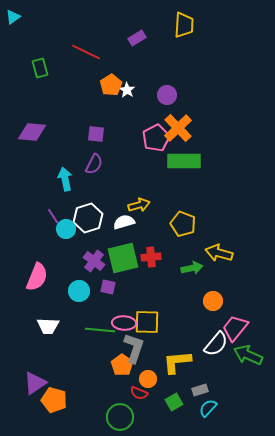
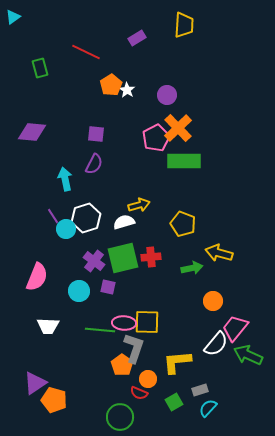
white hexagon at (88, 218): moved 2 px left
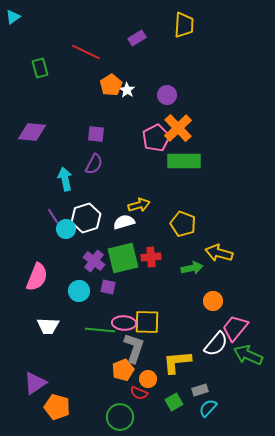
orange pentagon at (122, 365): moved 1 px right, 5 px down; rotated 15 degrees clockwise
orange pentagon at (54, 400): moved 3 px right, 7 px down
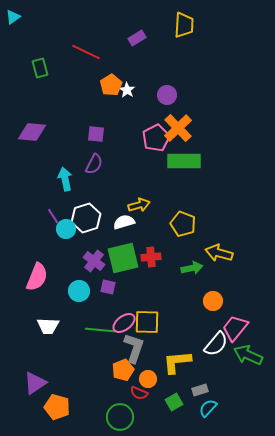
pink ellipse at (124, 323): rotated 40 degrees counterclockwise
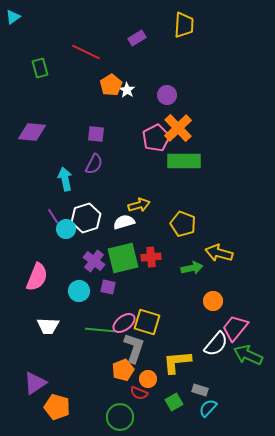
yellow square at (147, 322): rotated 16 degrees clockwise
gray rectangle at (200, 390): rotated 35 degrees clockwise
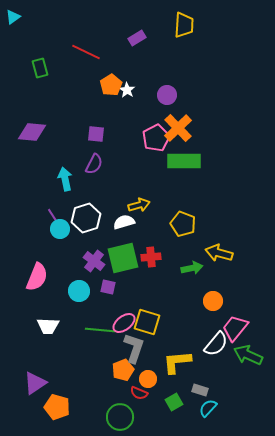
cyan circle at (66, 229): moved 6 px left
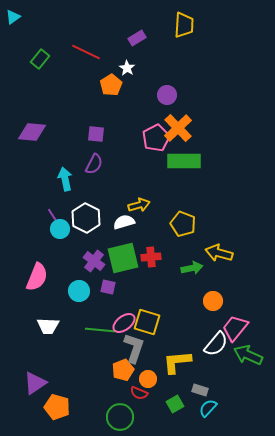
green rectangle at (40, 68): moved 9 px up; rotated 54 degrees clockwise
white star at (127, 90): moved 22 px up
white hexagon at (86, 218): rotated 16 degrees counterclockwise
green square at (174, 402): moved 1 px right, 2 px down
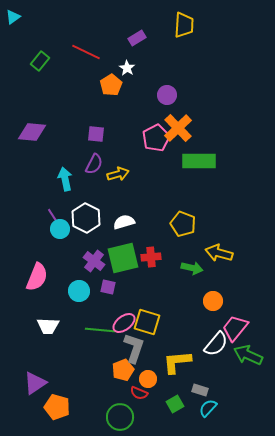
green rectangle at (40, 59): moved 2 px down
green rectangle at (184, 161): moved 15 px right
yellow arrow at (139, 205): moved 21 px left, 31 px up
green arrow at (192, 268): rotated 25 degrees clockwise
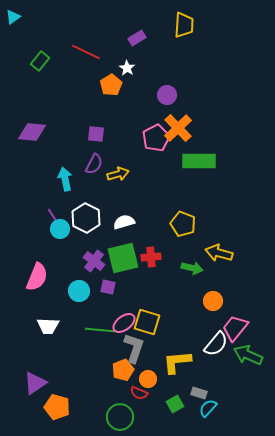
gray rectangle at (200, 390): moved 1 px left, 3 px down
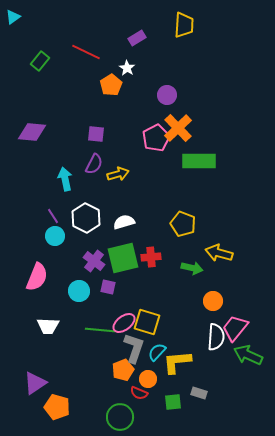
cyan circle at (60, 229): moved 5 px left, 7 px down
white semicircle at (216, 344): moved 7 px up; rotated 36 degrees counterclockwise
green square at (175, 404): moved 2 px left, 2 px up; rotated 24 degrees clockwise
cyan semicircle at (208, 408): moved 51 px left, 56 px up
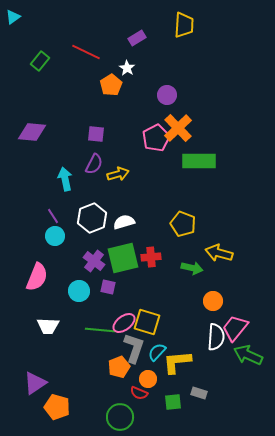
white hexagon at (86, 218): moved 6 px right; rotated 12 degrees clockwise
orange pentagon at (123, 370): moved 4 px left, 3 px up
